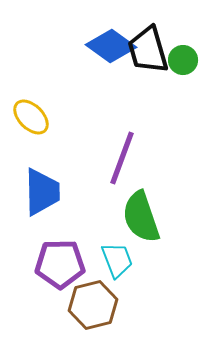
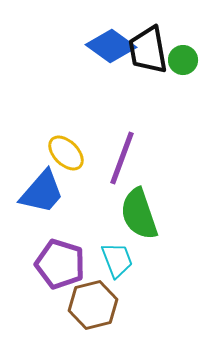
black trapezoid: rotated 6 degrees clockwise
yellow ellipse: moved 35 px right, 36 px down
blue trapezoid: rotated 42 degrees clockwise
green semicircle: moved 2 px left, 3 px up
purple pentagon: rotated 18 degrees clockwise
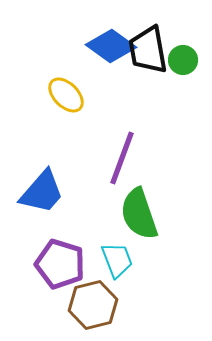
yellow ellipse: moved 58 px up
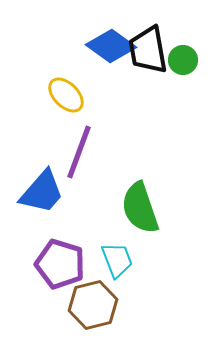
purple line: moved 43 px left, 6 px up
green semicircle: moved 1 px right, 6 px up
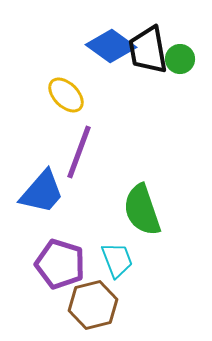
green circle: moved 3 px left, 1 px up
green semicircle: moved 2 px right, 2 px down
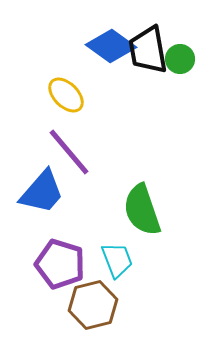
purple line: moved 10 px left; rotated 60 degrees counterclockwise
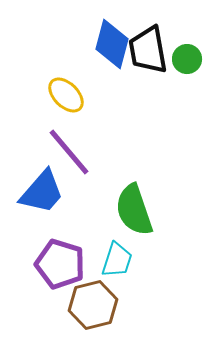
blue diamond: moved 1 px right, 2 px up; rotated 69 degrees clockwise
green circle: moved 7 px right
green semicircle: moved 8 px left
cyan trapezoid: rotated 39 degrees clockwise
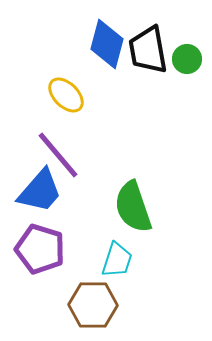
blue diamond: moved 5 px left
purple line: moved 11 px left, 3 px down
blue trapezoid: moved 2 px left, 1 px up
green semicircle: moved 1 px left, 3 px up
purple pentagon: moved 20 px left, 15 px up
brown hexagon: rotated 15 degrees clockwise
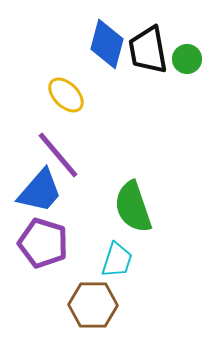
purple pentagon: moved 3 px right, 6 px up
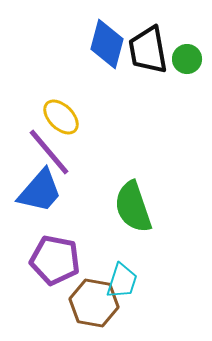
yellow ellipse: moved 5 px left, 22 px down
purple line: moved 9 px left, 3 px up
purple pentagon: moved 12 px right, 17 px down; rotated 6 degrees counterclockwise
cyan trapezoid: moved 5 px right, 21 px down
brown hexagon: moved 1 px right, 2 px up; rotated 9 degrees clockwise
